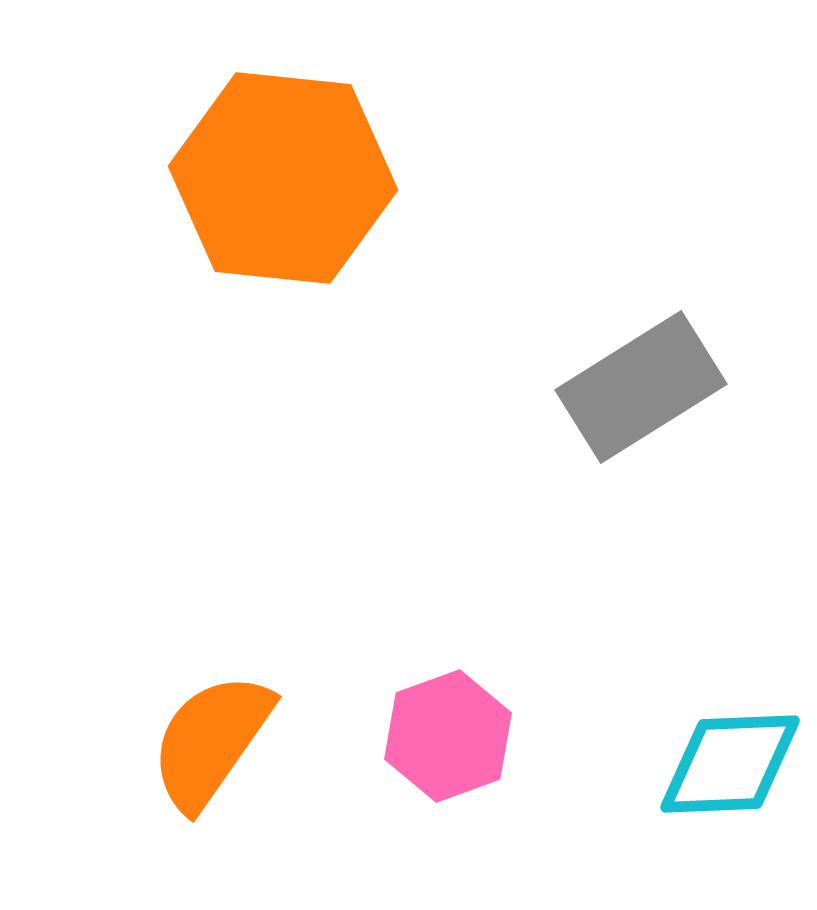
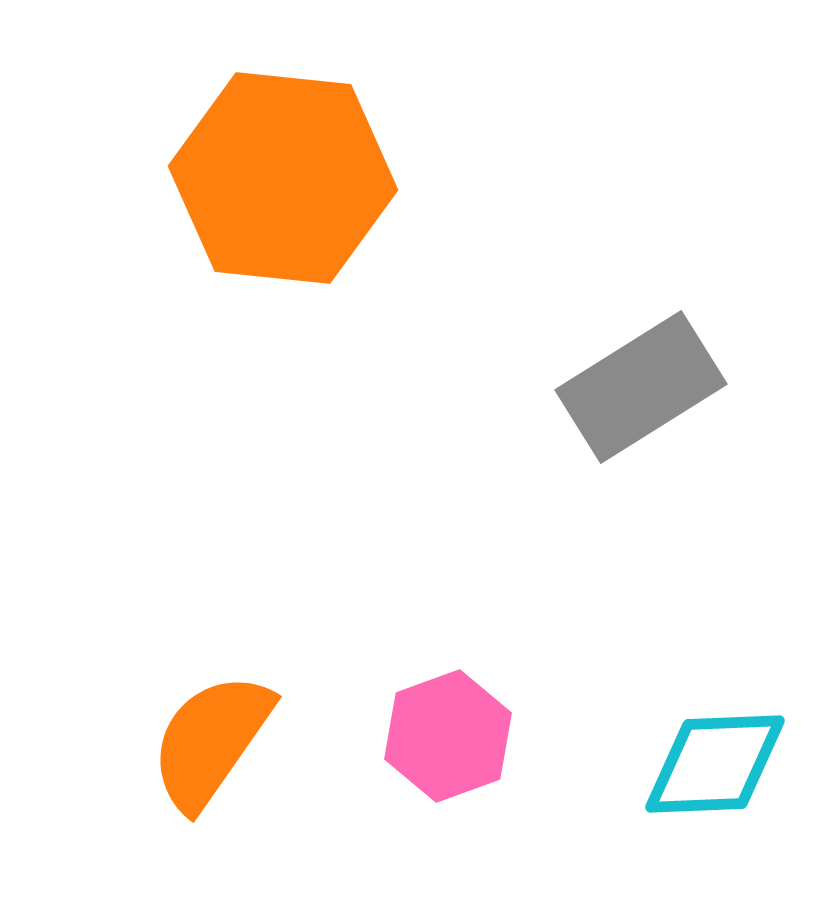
cyan diamond: moved 15 px left
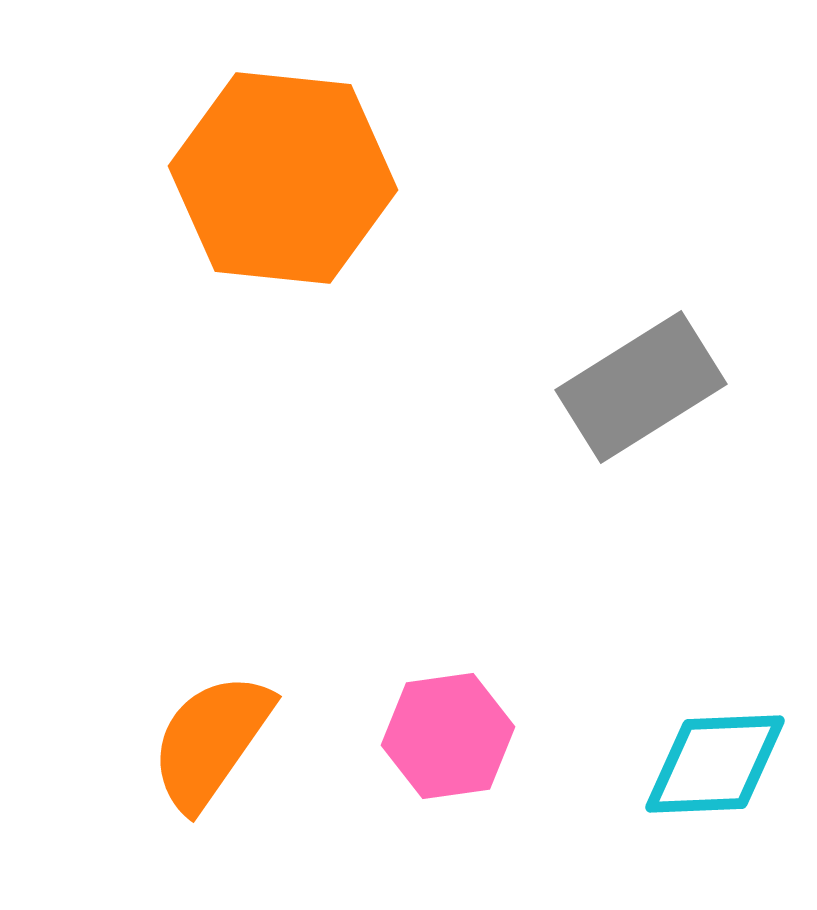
pink hexagon: rotated 12 degrees clockwise
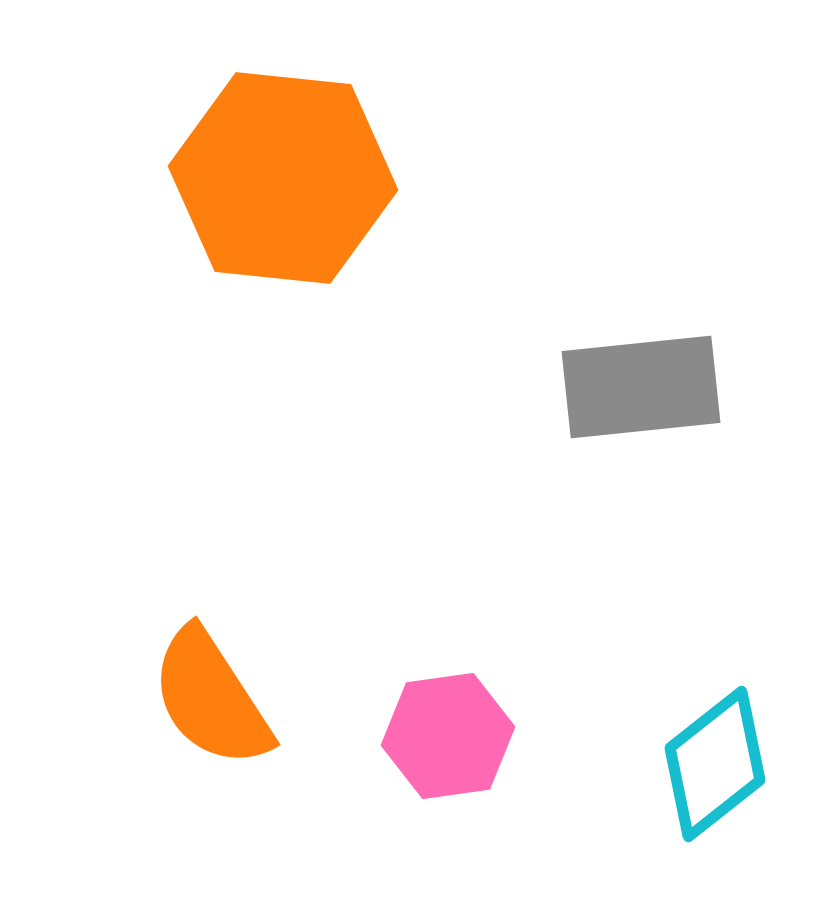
gray rectangle: rotated 26 degrees clockwise
orange semicircle: moved 43 px up; rotated 68 degrees counterclockwise
cyan diamond: rotated 36 degrees counterclockwise
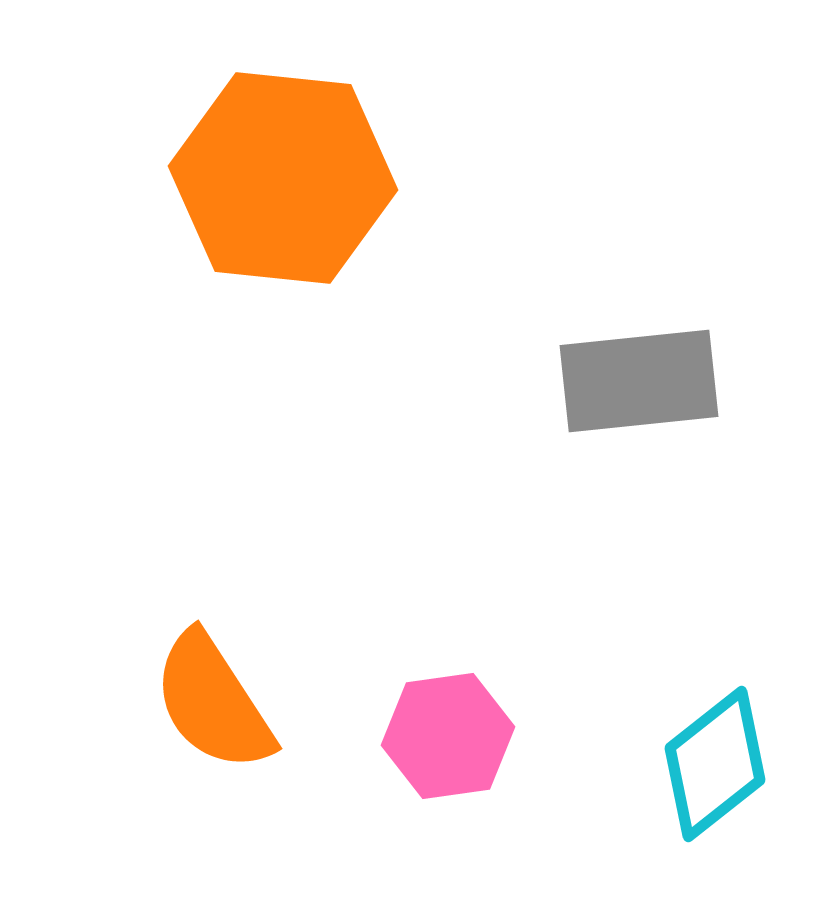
gray rectangle: moved 2 px left, 6 px up
orange semicircle: moved 2 px right, 4 px down
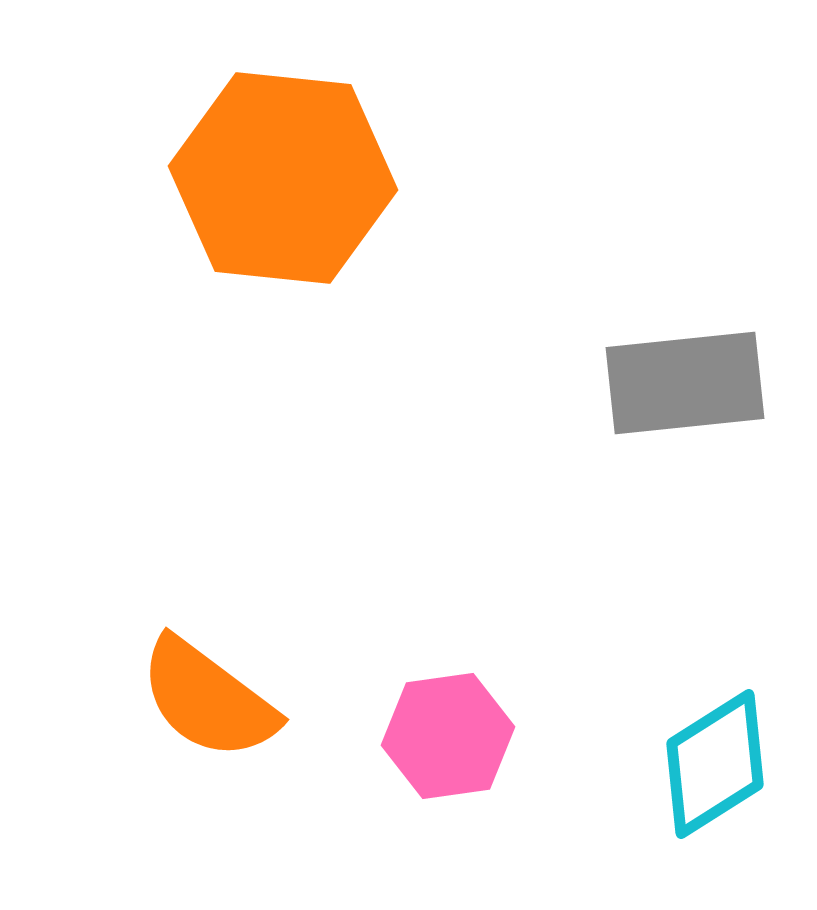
gray rectangle: moved 46 px right, 2 px down
orange semicircle: moved 5 px left, 3 px up; rotated 20 degrees counterclockwise
cyan diamond: rotated 6 degrees clockwise
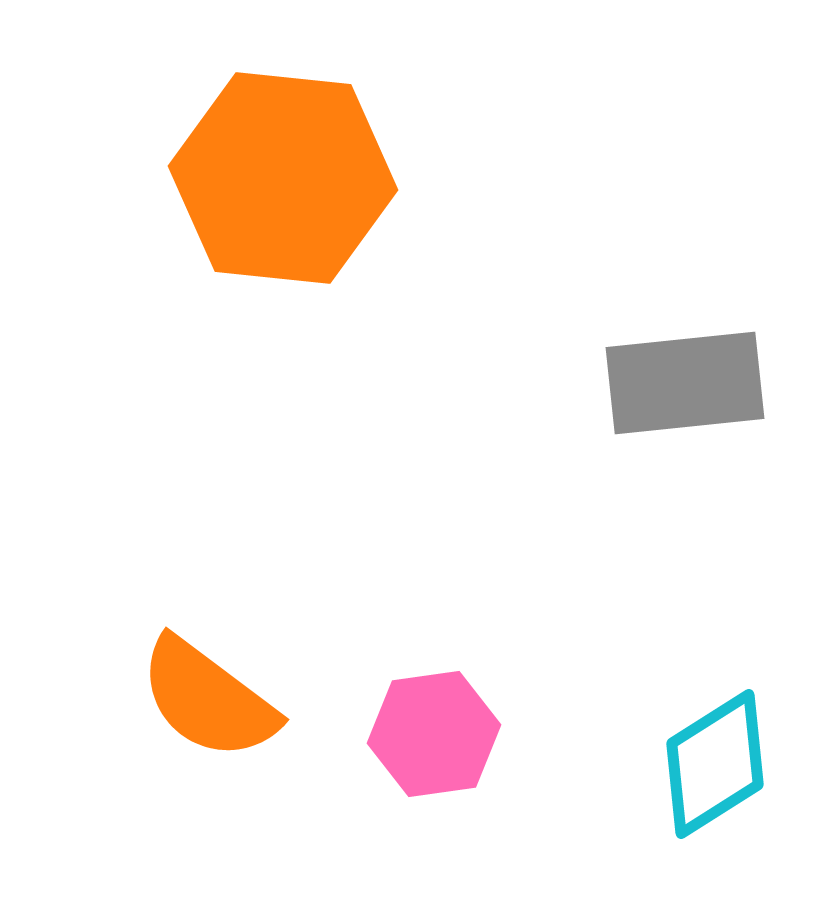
pink hexagon: moved 14 px left, 2 px up
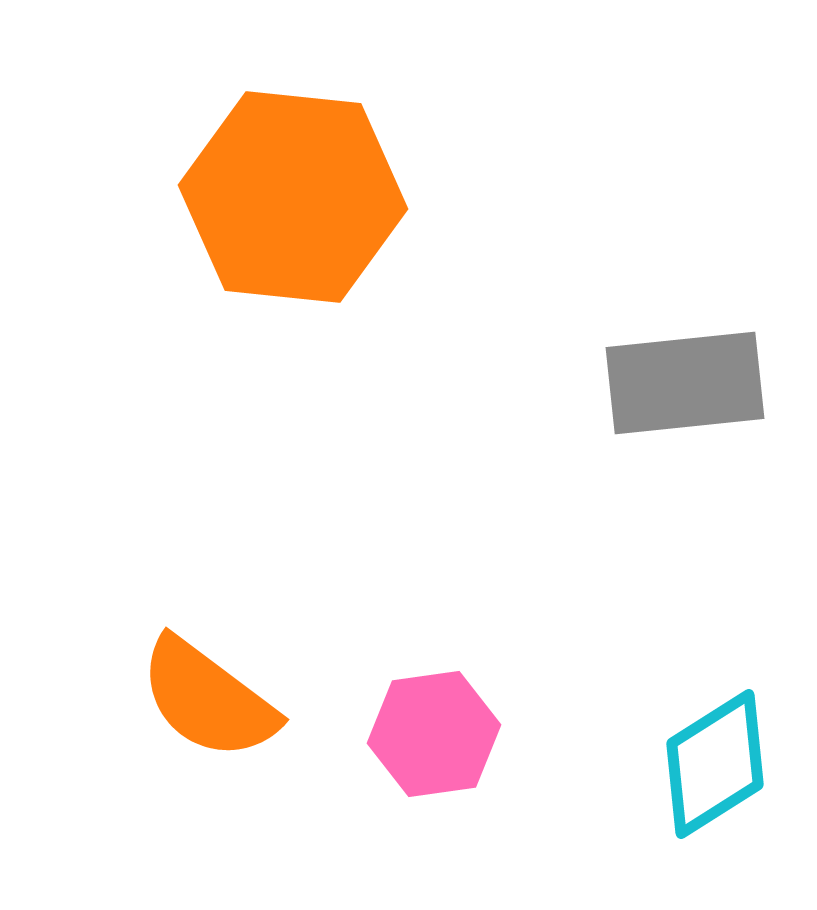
orange hexagon: moved 10 px right, 19 px down
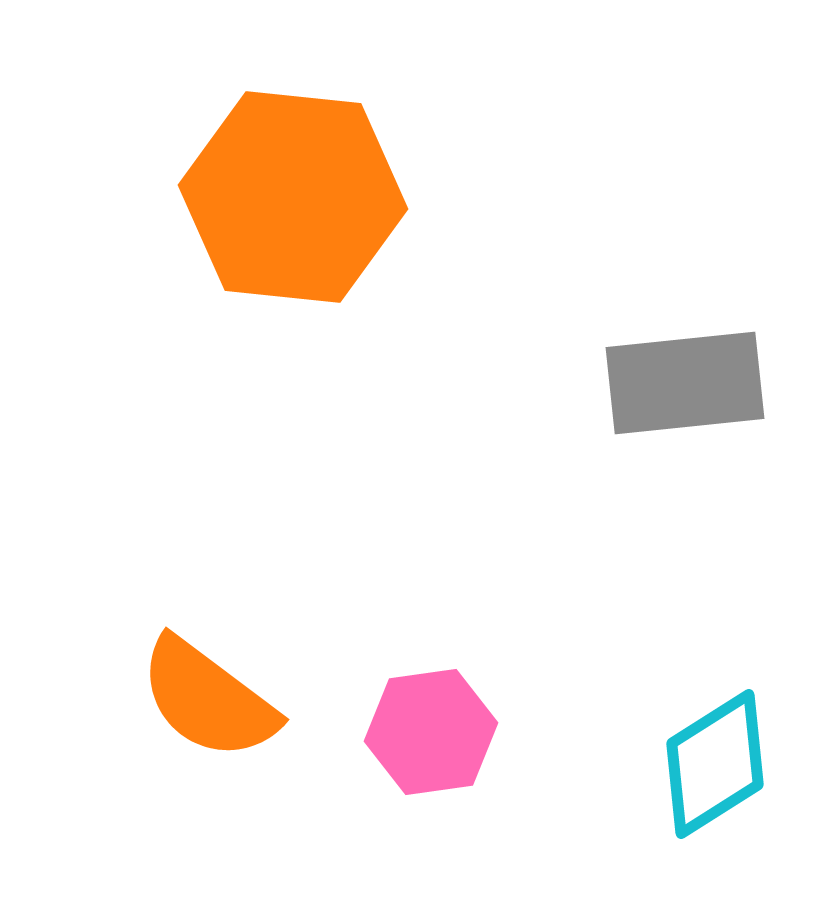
pink hexagon: moved 3 px left, 2 px up
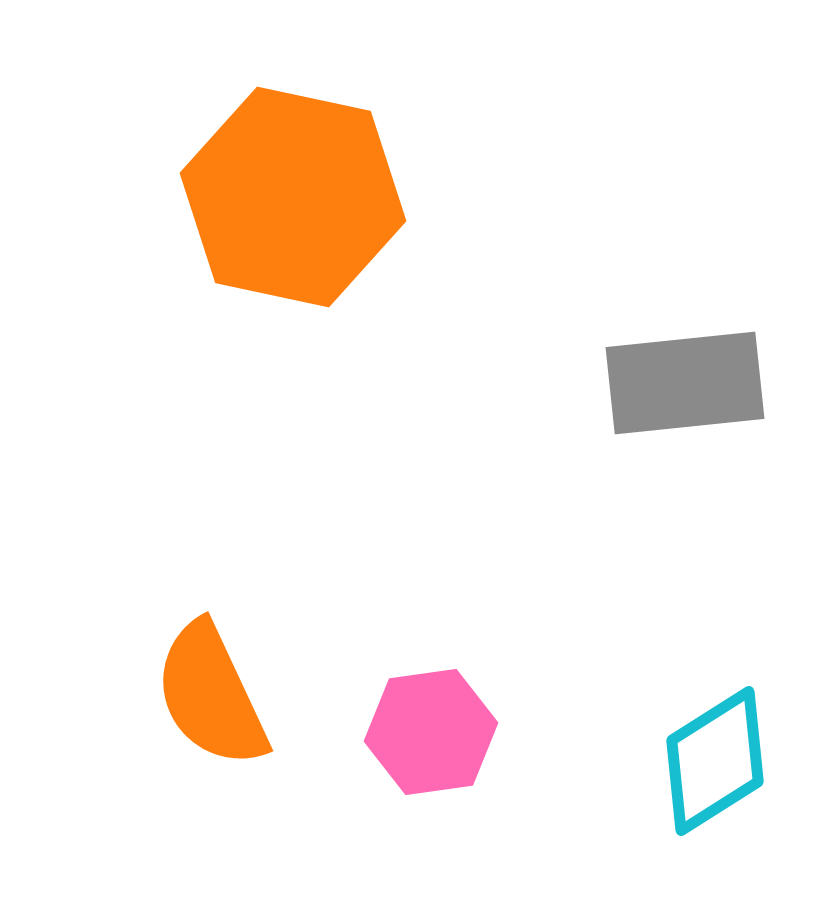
orange hexagon: rotated 6 degrees clockwise
orange semicircle: moved 3 px right, 4 px up; rotated 28 degrees clockwise
cyan diamond: moved 3 px up
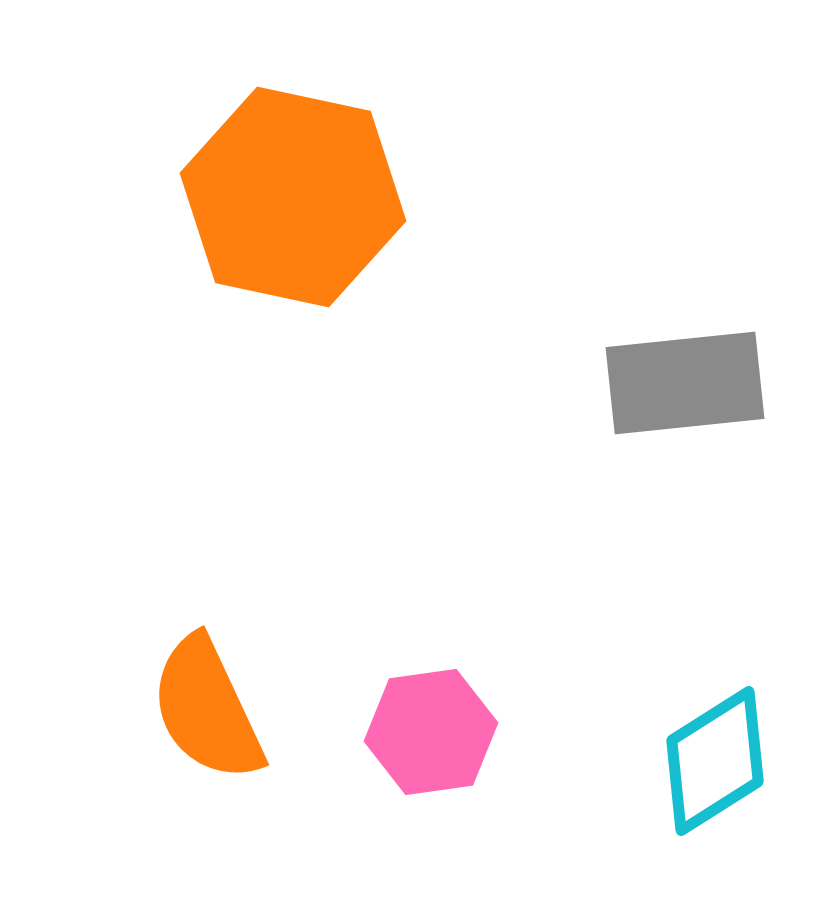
orange semicircle: moved 4 px left, 14 px down
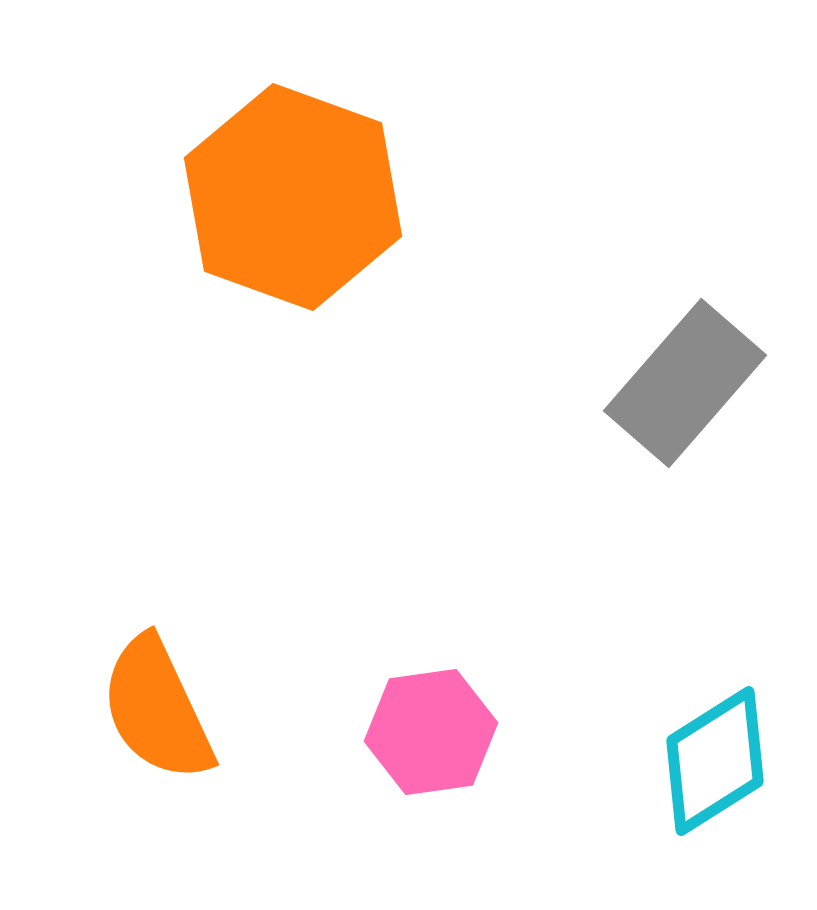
orange hexagon: rotated 8 degrees clockwise
gray rectangle: rotated 43 degrees counterclockwise
orange semicircle: moved 50 px left
